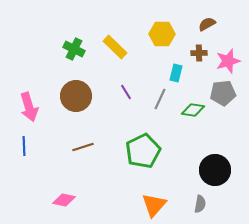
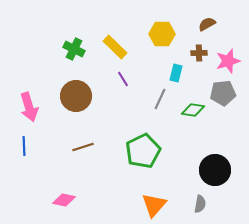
purple line: moved 3 px left, 13 px up
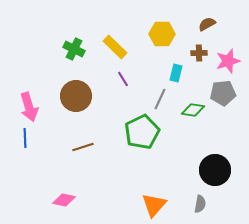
blue line: moved 1 px right, 8 px up
green pentagon: moved 1 px left, 19 px up
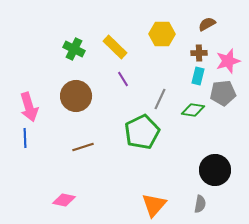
cyan rectangle: moved 22 px right, 3 px down
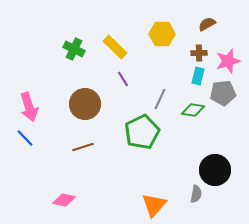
brown circle: moved 9 px right, 8 px down
blue line: rotated 42 degrees counterclockwise
gray semicircle: moved 4 px left, 10 px up
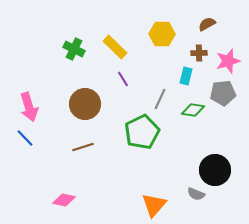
cyan rectangle: moved 12 px left
gray semicircle: rotated 102 degrees clockwise
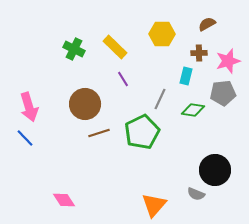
brown line: moved 16 px right, 14 px up
pink diamond: rotated 45 degrees clockwise
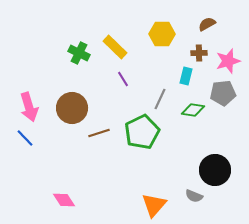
green cross: moved 5 px right, 4 px down
brown circle: moved 13 px left, 4 px down
gray semicircle: moved 2 px left, 2 px down
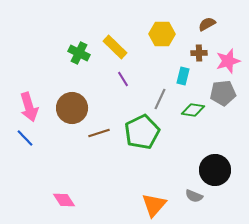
cyan rectangle: moved 3 px left
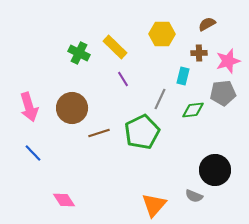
green diamond: rotated 15 degrees counterclockwise
blue line: moved 8 px right, 15 px down
